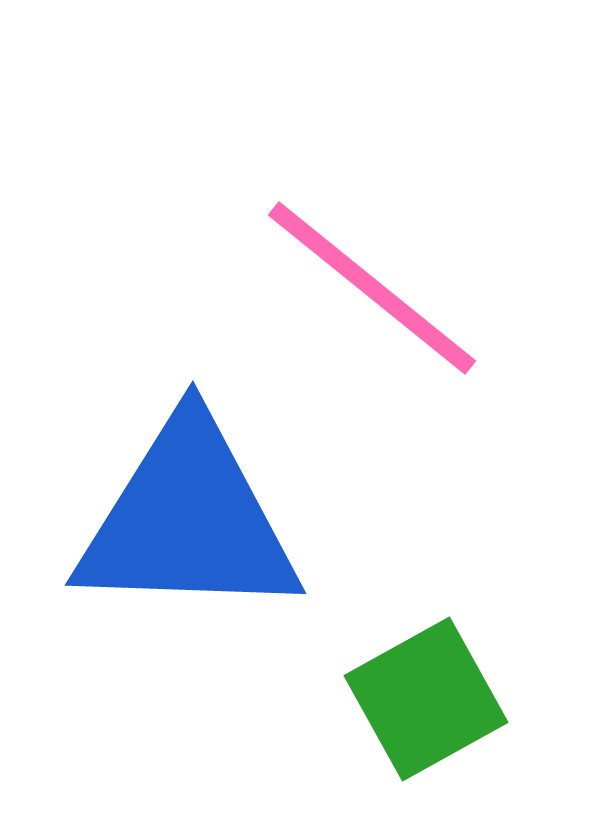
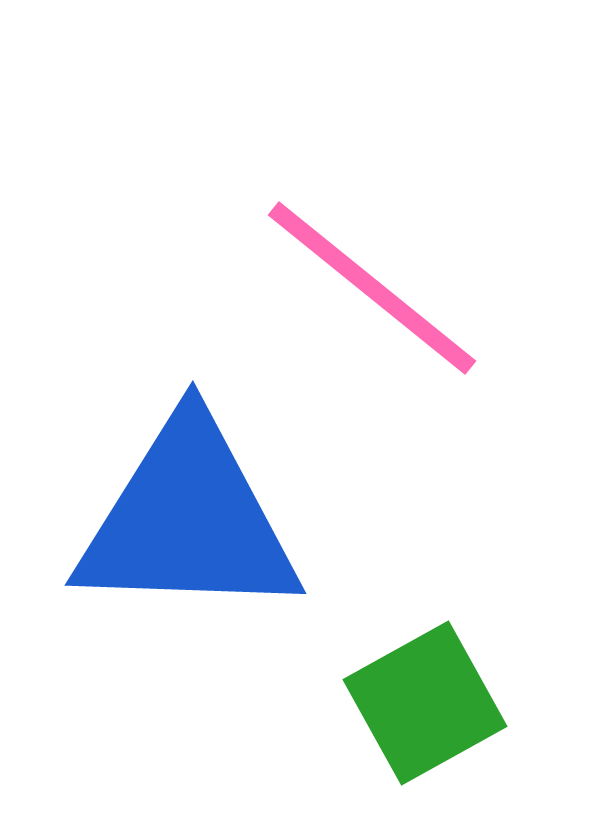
green square: moved 1 px left, 4 px down
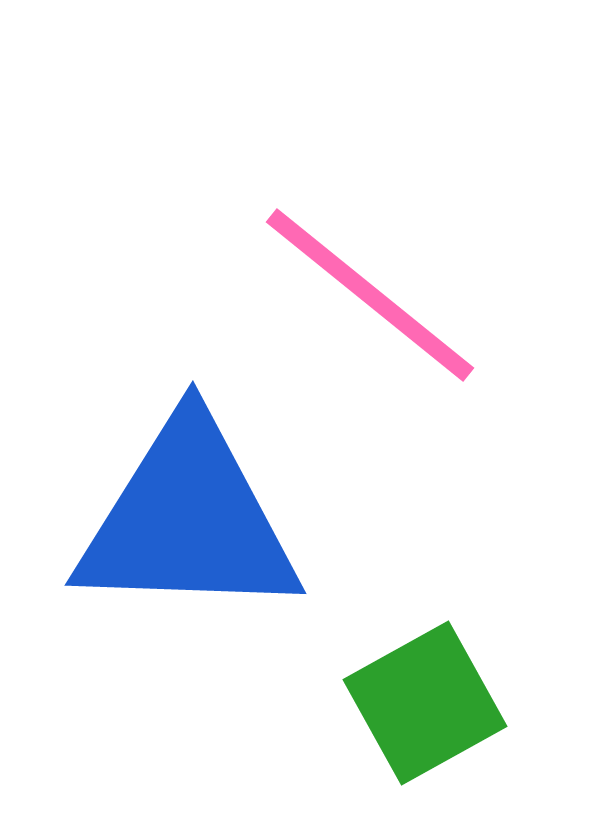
pink line: moved 2 px left, 7 px down
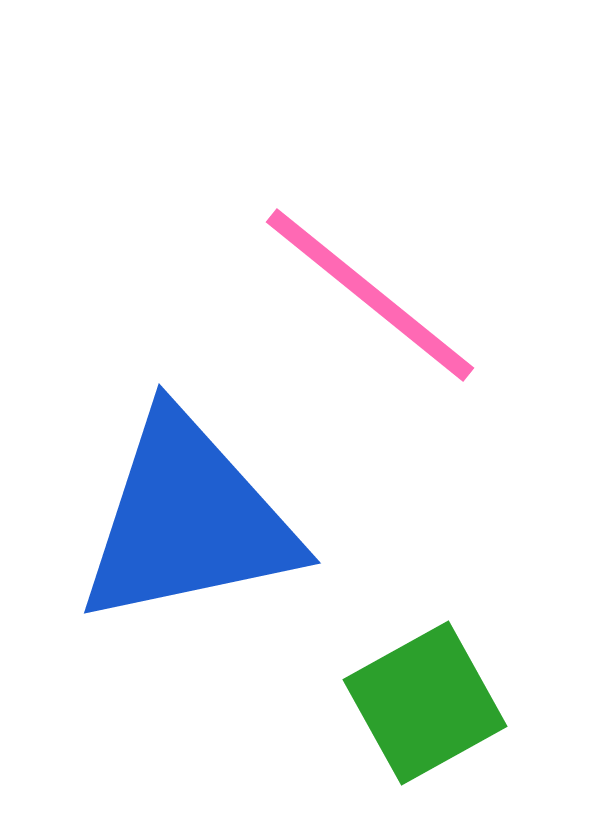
blue triangle: rotated 14 degrees counterclockwise
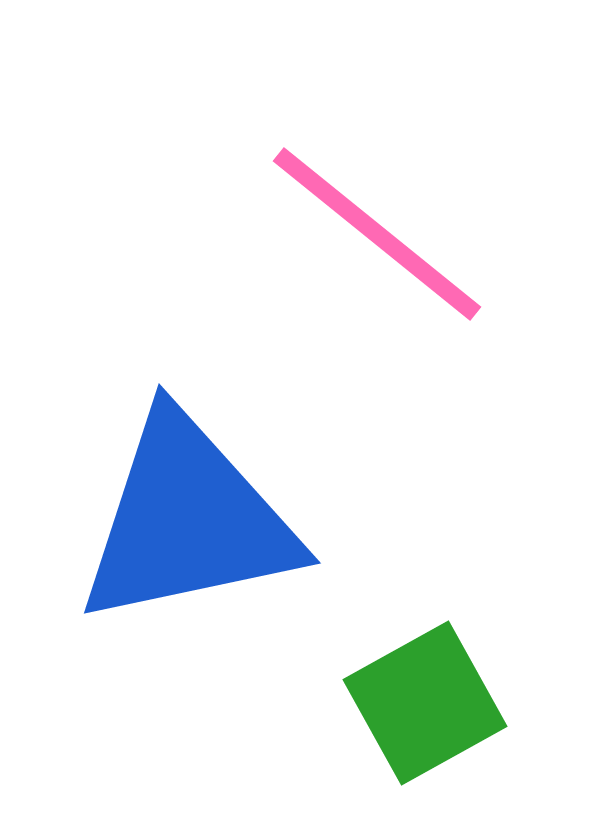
pink line: moved 7 px right, 61 px up
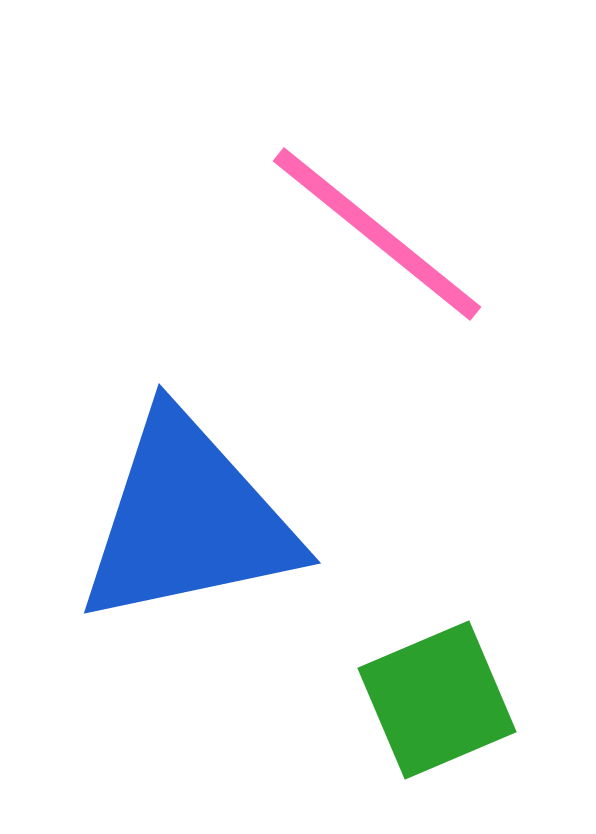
green square: moved 12 px right, 3 px up; rotated 6 degrees clockwise
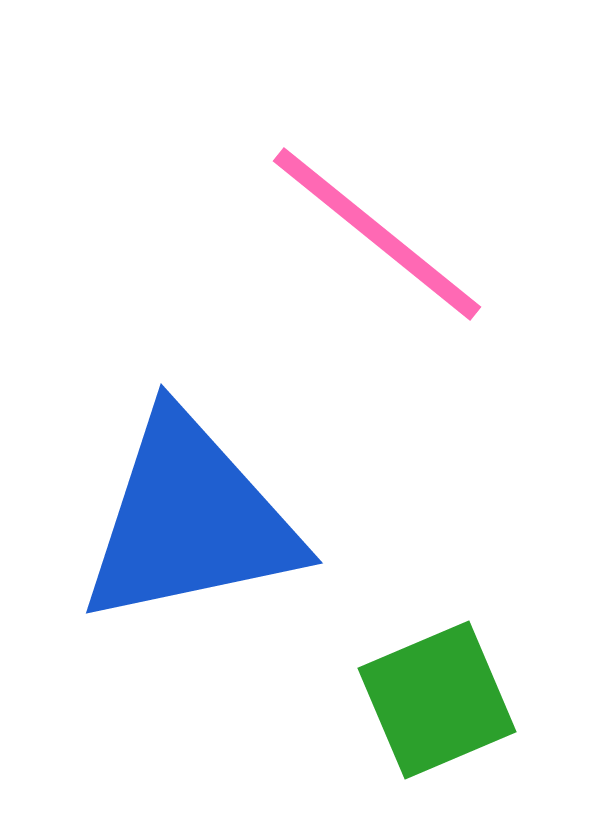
blue triangle: moved 2 px right
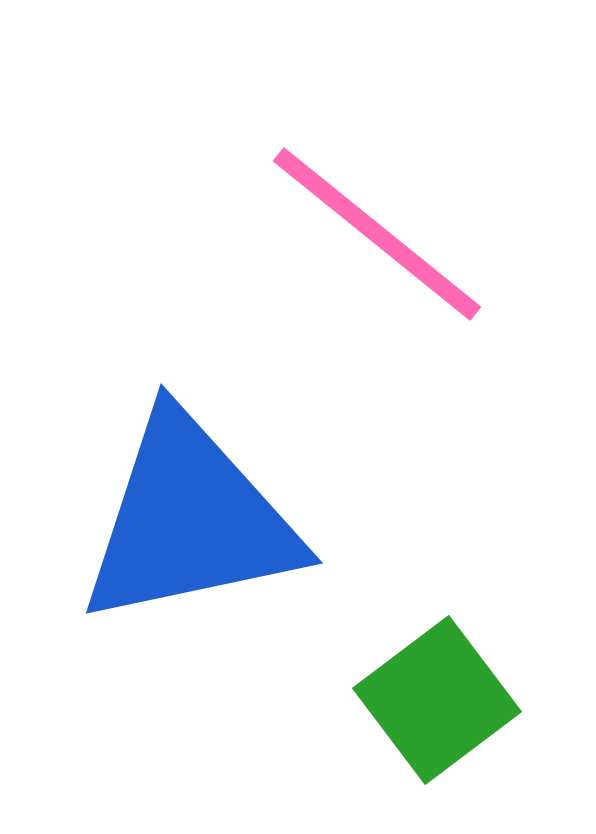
green square: rotated 14 degrees counterclockwise
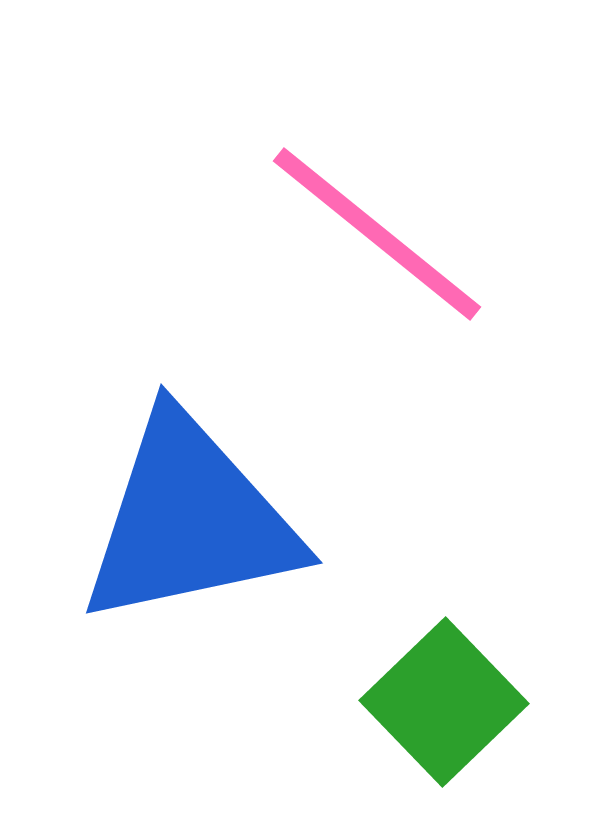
green square: moved 7 px right, 2 px down; rotated 7 degrees counterclockwise
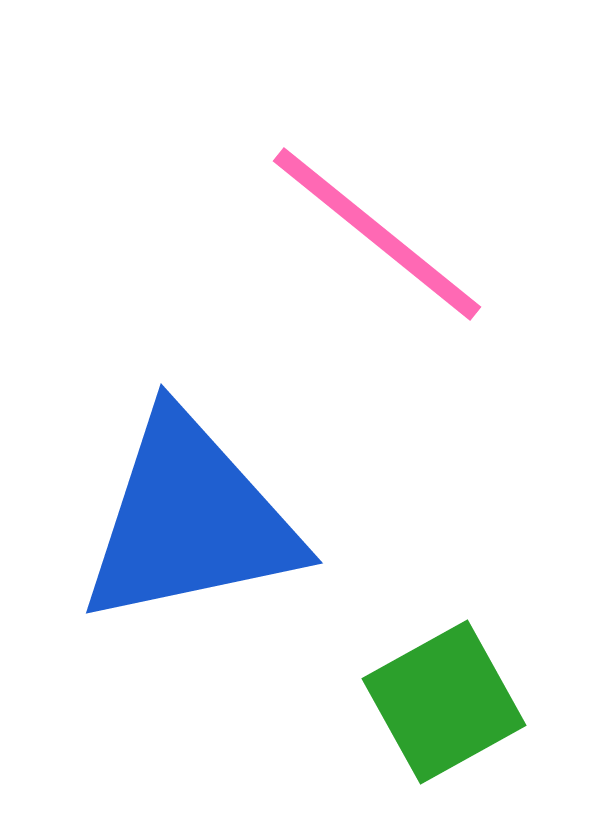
green square: rotated 15 degrees clockwise
